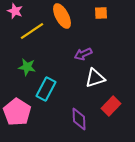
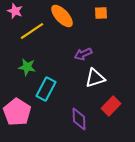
orange ellipse: rotated 15 degrees counterclockwise
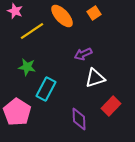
orange square: moved 7 px left; rotated 32 degrees counterclockwise
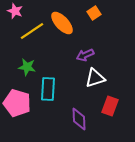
orange ellipse: moved 7 px down
purple arrow: moved 2 px right, 1 px down
cyan rectangle: moved 2 px right; rotated 25 degrees counterclockwise
red rectangle: moved 1 px left; rotated 24 degrees counterclockwise
pink pentagon: moved 9 px up; rotated 16 degrees counterclockwise
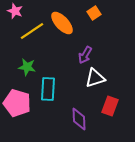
purple arrow: rotated 36 degrees counterclockwise
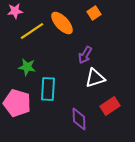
pink star: rotated 28 degrees counterclockwise
red rectangle: rotated 36 degrees clockwise
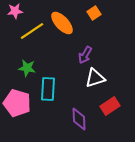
green star: moved 1 px down
